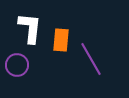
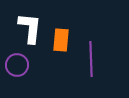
purple line: rotated 28 degrees clockwise
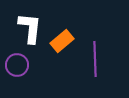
orange rectangle: moved 1 px right, 1 px down; rotated 45 degrees clockwise
purple line: moved 4 px right
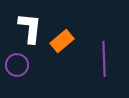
purple line: moved 9 px right
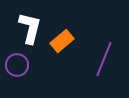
white L-shape: rotated 8 degrees clockwise
purple line: rotated 24 degrees clockwise
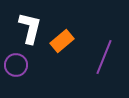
purple line: moved 2 px up
purple circle: moved 1 px left
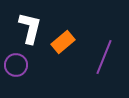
orange rectangle: moved 1 px right, 1 px down
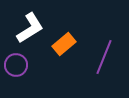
white L-shape: rotated 44 degrees clockwise
orange rectangle: moved 1 px right, 2 px down
